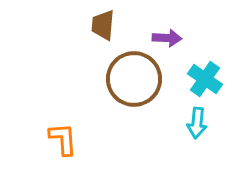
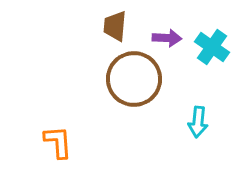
brown trapezoid: moved 12 px right, 1 px down
cyan cross: moved 7 px right, 32 px up
cyan arrow: moved 1 px right, 1 px up
orange L-shape: moved 5 px left, 3 px down
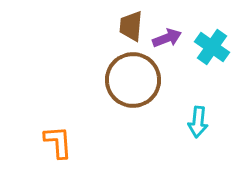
brown trapezoid: moved 16 px right
purple arrow: rotated 24 degrees counterclockwise
brown circle: moved 1 px left, 1 px down
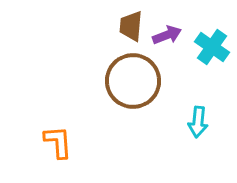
purple arrow: moved 3 px up
brown circle: moved 1 px down
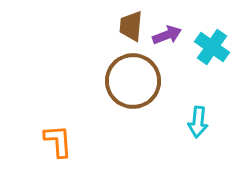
orange L-shape: moved 1 px up
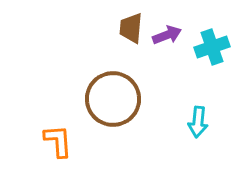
brown trapezoid: moved 2 px down
cyan cross: rotated 36 degrees clockwise
brown circle: moved 20 px left, 18 px down
